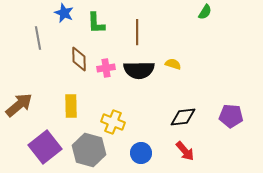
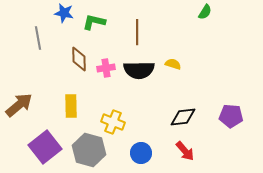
blue star: rotated 12 degrees counterclockwise
green L-shape: moved 2 px left, 1 px up; rotated 105 degrees clockwise
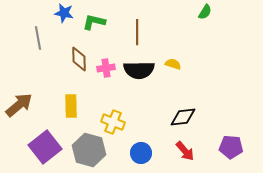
purple pentagon: moved 31 px down
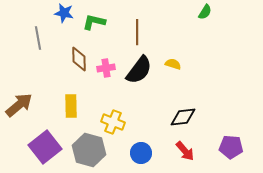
black semicircle: rotated 52 degrees counterclockwise
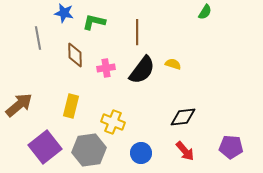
brown diamond: moved 4 px left, 4 px up
black semicircle: moved 3 px right
yellow rectangle: rotated 15 degrees clockwise
gray hexagon: rotated 24 degrees counterclockwise
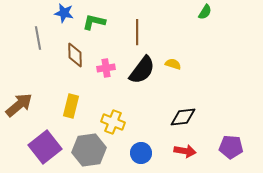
red arrow: rotated 40 degrees counterclockwise
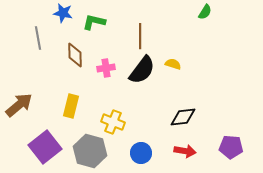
blue star: moved 1 px left
brown line: moved 3 px right, 4 px down
gray hexagon: moved 1 px right, 1 px down; rotated 24 degrees clockwise
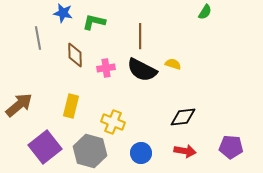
black semicircle: rotated 80 degrees clockwise
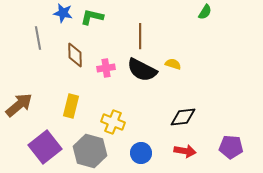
green L-shape: moved 2 px left, 5 px up
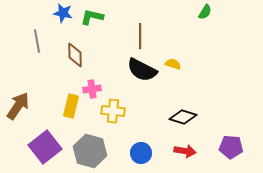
gray line: moved 1 px left, 3 px down
pink cross: moved 14 px left, 21 px down
brown arrow: moved 1 px left, 1 px down; rotated 16 degrees counterclockwise
black diamond: rotated 24 degrees clockwise
yellow cross: moved 11 px up; rotated 15 degrees counterclockwise
